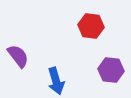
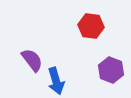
purple semicircle: moved 14 px right, 4 px down
purple hexagon: rotated 15 degrees clockwise
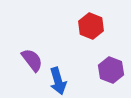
red hexagon: rotated 15 degrees clockwise
blue arrow: moved 2 px right
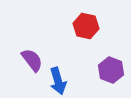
red hexagon: moved 5 px left; rotated 10 degrees counterclockwise
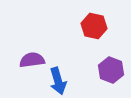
red hexagon: moved 8 px right
purple semicircle: rotated 60 degrees counterclockwise
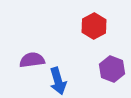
red hexagon: rotated 20 degrees clockwise
purple hexagon: moved 1 px right, 1 px up
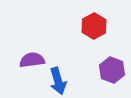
purple hexagon: moved 1 px down
